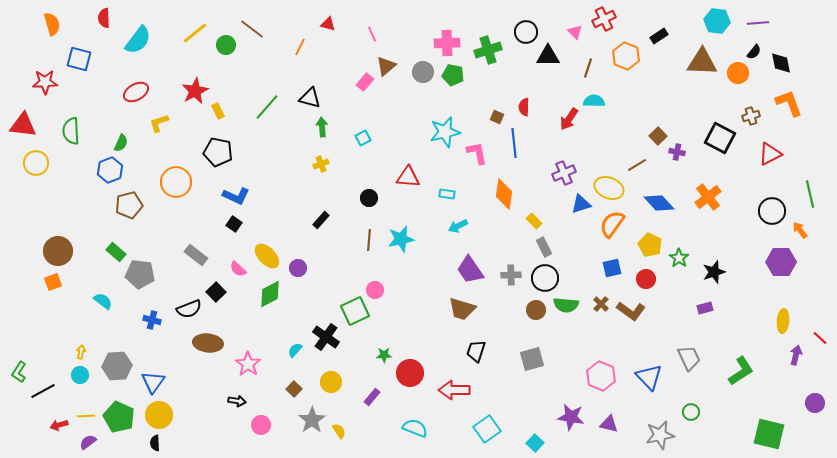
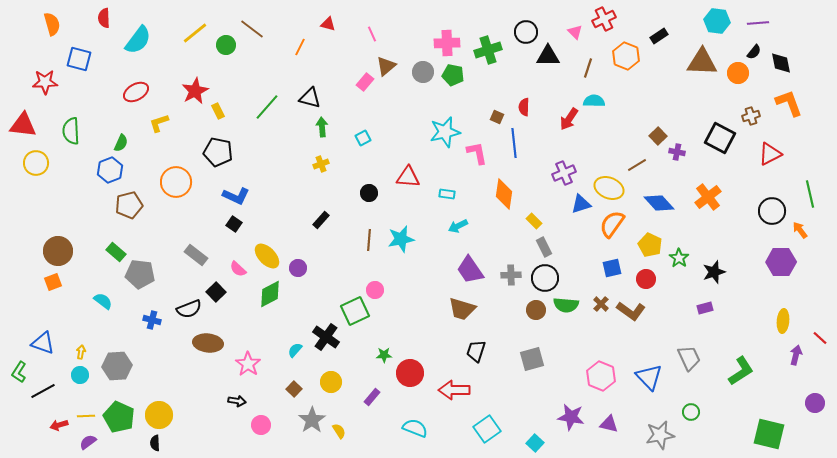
black circle at (369, 198): moved 5 px up
blue triangle at (153, 382): moved 110 px left, 39 px up; rotated 45 degrees counterclockwise
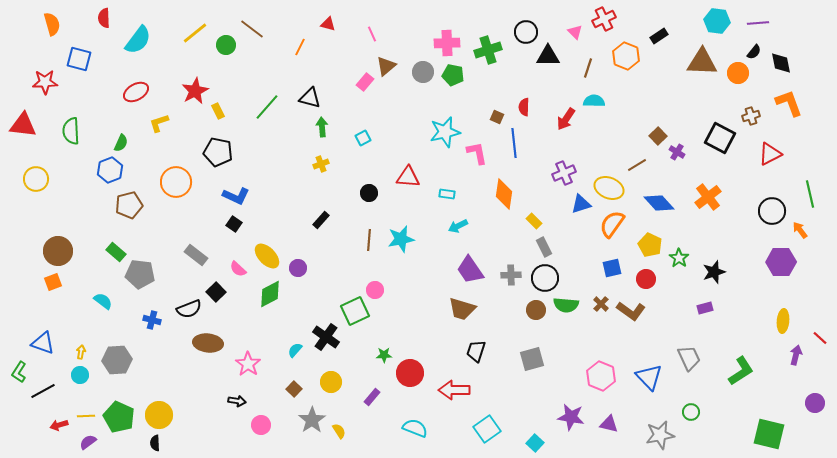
red arrow at (569, 119): moved 3 px left
purple cross at (677, 152): rotated 21 degrees clockwise
yellow circle at (36, 163): moved 16 px down
gray hexagon at (117, 366): moved 6 px up
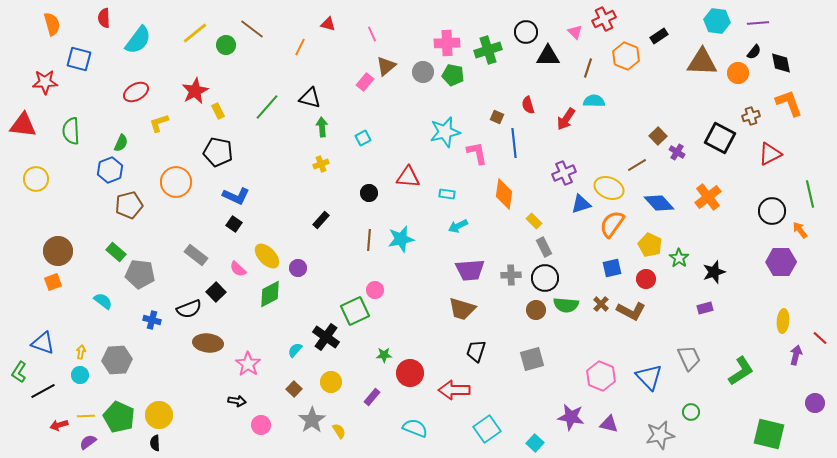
red semicircle at (524, 107): moved 4 px right, 2 px up; rotated 18 degrees counterclockwise
purple trapezoid at (470, 270): rotated 60 degrees counterclockwise
brown L-shape at (631, 311): rotated 8 degrees counterclockwise
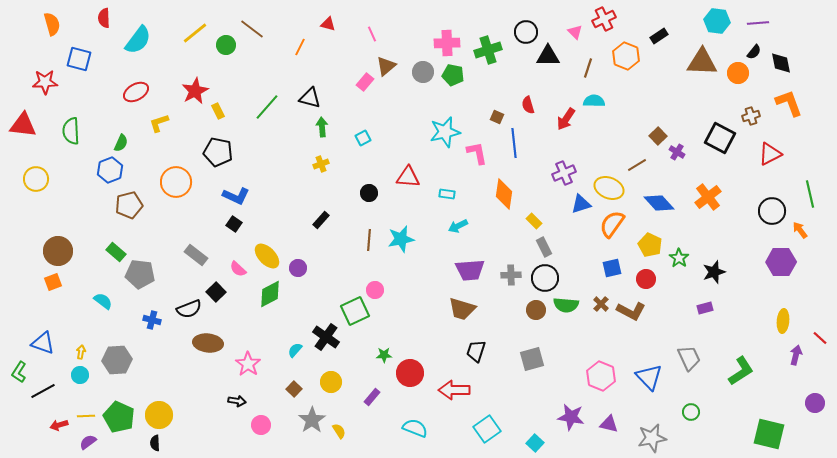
gray star at (660, 435): moved 8 px left, 3 px down
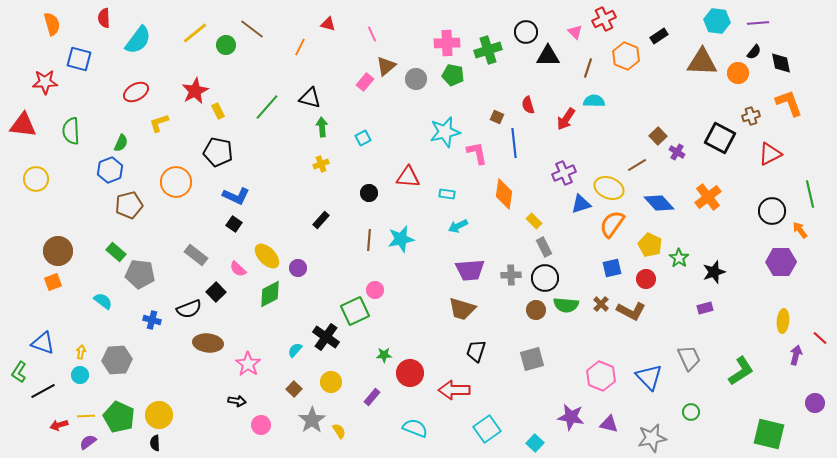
gray circle at (423, 72): moved 7 px left, 7 px down
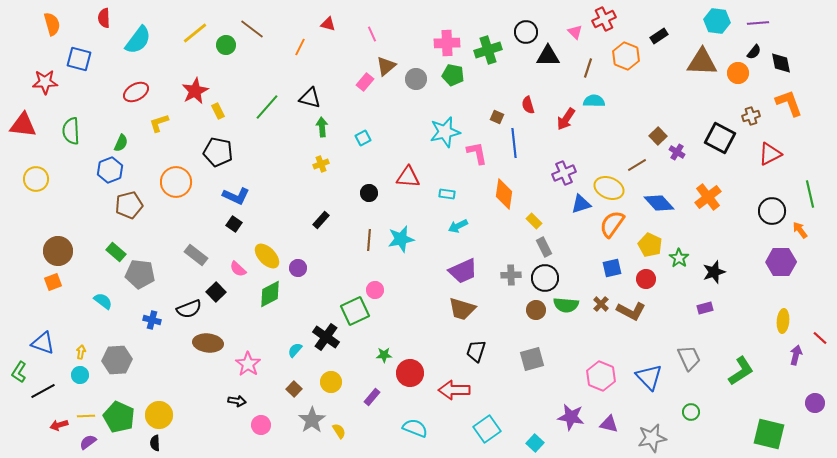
purple trapezoid at (470, 270): moved 7 px left, 1 px down; rotated 20 degrees counterclockwise
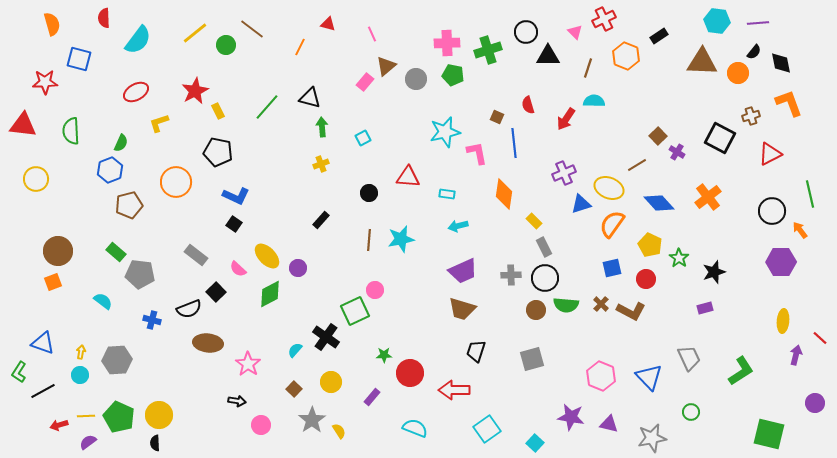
cyan arrow at (458, 226): rotated 12 degrees clockwise
